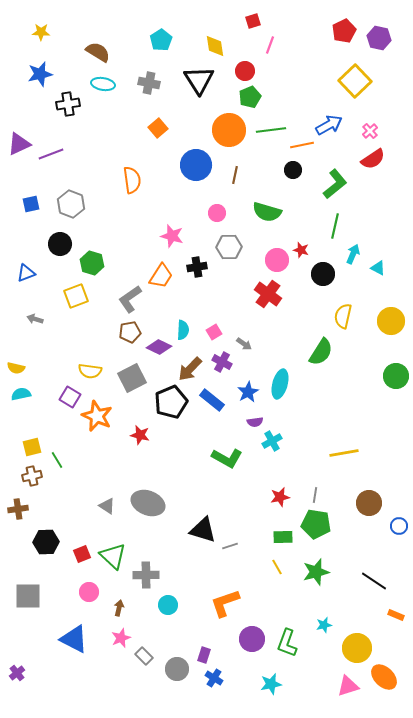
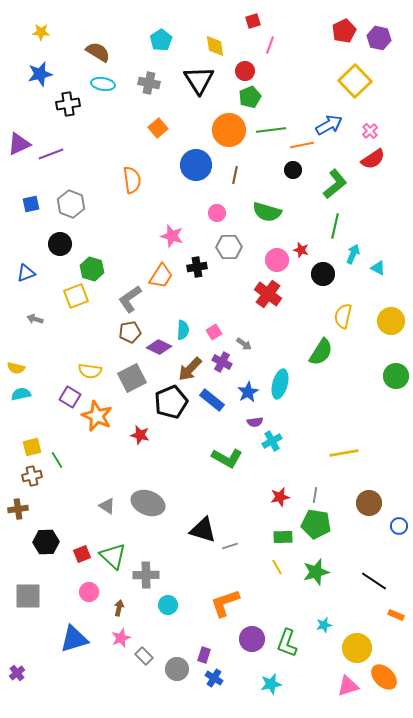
green hexagon at (92, 263): moved 6 px down
blue triangle at (74, 639): rotated 44 degrees counterclockwise
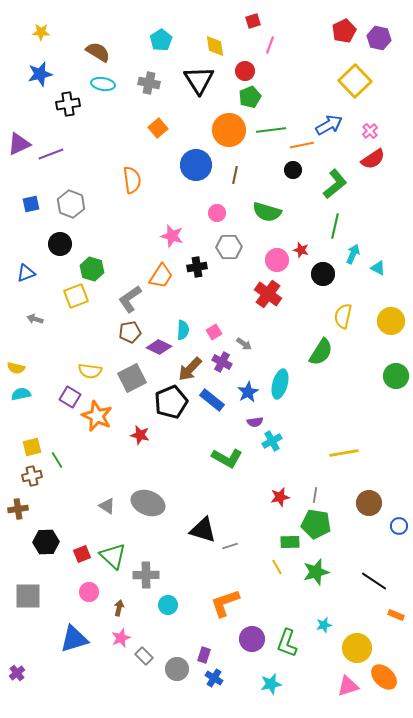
green rectangle at (283, 537): moved 7 px right, 5 px down
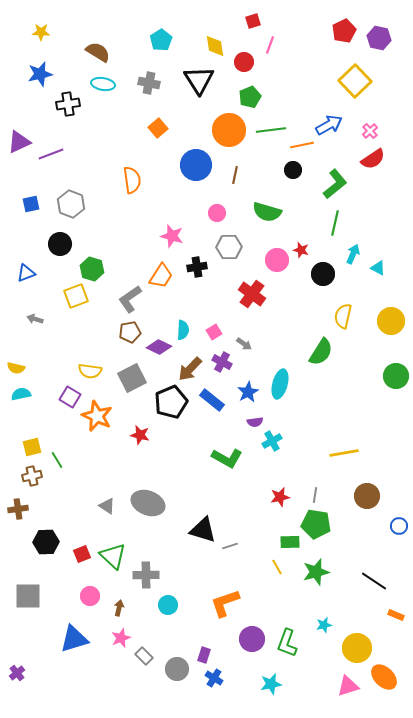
red circle at (245, 71): moved 1 px left, 9 px up
purple triangle at (19, 144): moved 2 px up
green line at (335, 226): moved 3 px up
red cross at (268, 294): moved 16 px left
brown circle at (369, 503): moved 2 px left, 7 px up
pink circle at (89, 592): moved 1 px right, 4 px down
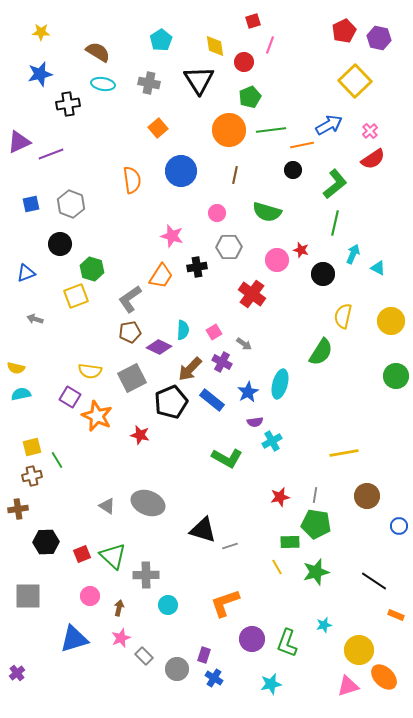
blue circle at (196, 165): moved 15 px left, 6 px down
yellow circle at (357, 648): moved 2 px right, 2 px down
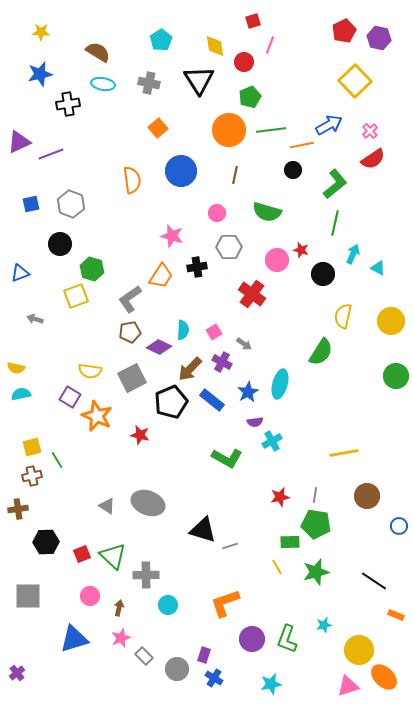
blue triangle at (26, 273): moved 6 px left
green L-shape at (287, 643): moved 4 px up
